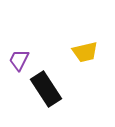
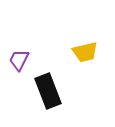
black rectangle: moved 2 px right, 2 px down; rotated 12 degrees clockwise
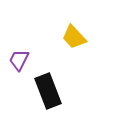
yellow trapezoid: moved 11 px left, 15 px up; rotated 60 degrees clockwise
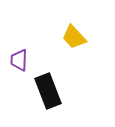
purple trapezoid: rotated 25 degrees counterclockwise
